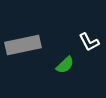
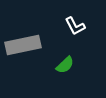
white L-shape: moved 14 px left, 16 px up
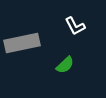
gray rectangle: moved 1 px left, 2 px up
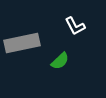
green semicircle: moved 5 px left, 4 px up
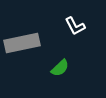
green semicircle: moved 7 px down
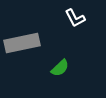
white L-shape: moved 8 px up
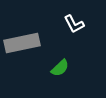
white L-shape: moved 1 px left, 6 px down
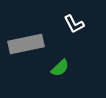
gray rectangle: moved 4 px right, 1 px down
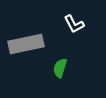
green semicircle: rotated 150 degrees clockwise
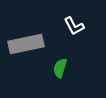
white L-shape: moved 2 px down
